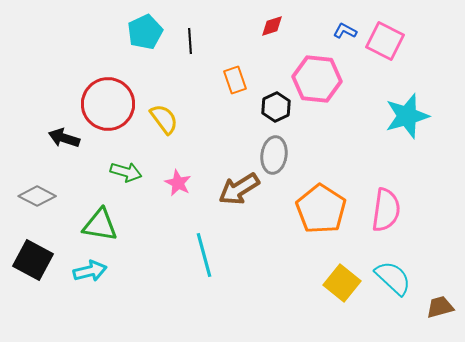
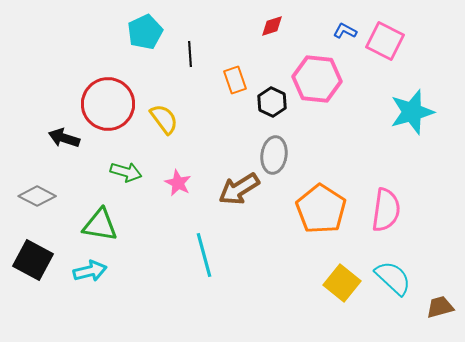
black line: moved 13 px down
black hexagon: moved 4 px left, 5 px up; rotated 8 degrees counterclockwise
cyan star: moved 5 px right, 4 px up
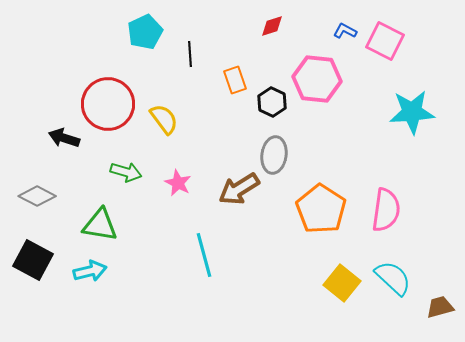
cyan star: rotated 12 degrees clockwise
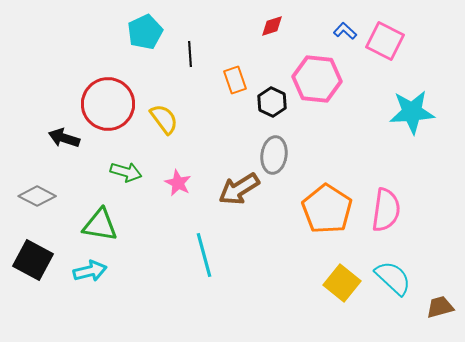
blue L-shape: rotated 15 degrees clockwise
orange pentagon: moved 6 px right
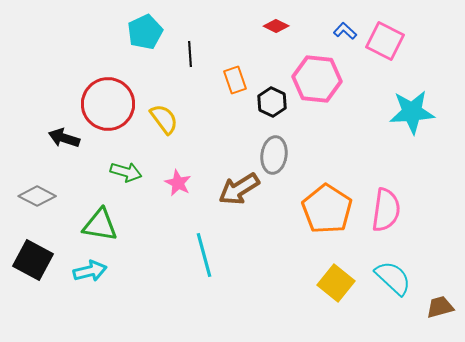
red diamond: moved 4 px right; rotated 45 degrees clockwise
yellow square: moved 6 px left
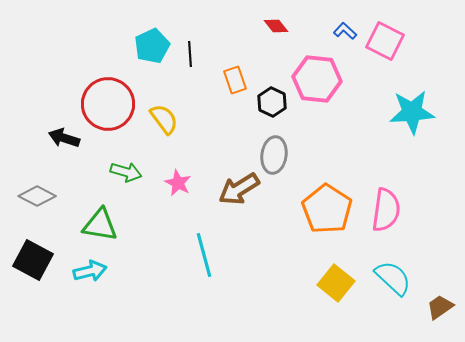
red diamond: rotated 25 degrees clockwise
cyan pentagon: moved 7 px right, 14 px down
brown trapezoid: rotated 20 degrees counterclockwise
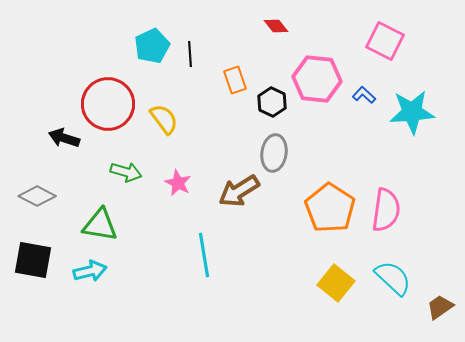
blue L-shape: moved 19 px right, 64 px down
gray ellipse: moved 2 px up
brown arrow: moved 2 px down
orange pentagon: moved 3 px right, 1 px up
cyan line: rotated 6 degrees clockwise
black square: rotated 18 degrees counterclockwise
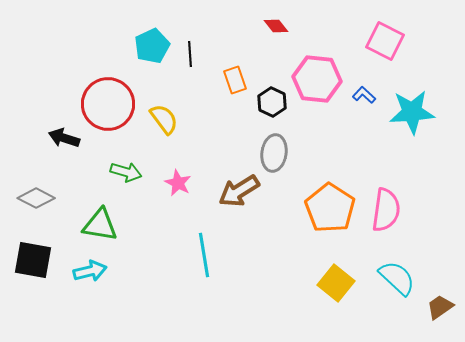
gray diamond: moved 1 px left, 2 px down
cyan semicircle: moved 4 px right
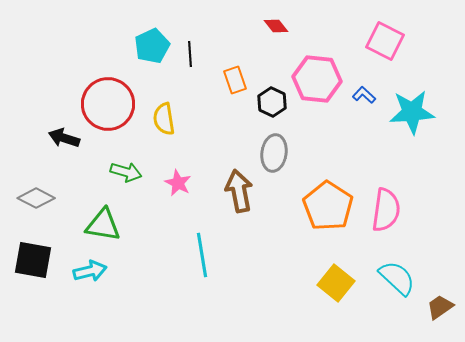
yellow semicircle: rotated 152 degrees counterclockwise
brown arrow: rotated 111 degrees clockwise
orange pentagon: moved 2 px left, 2 px up
green triangle: moved 3 px right
cyan line: moved 2 px left
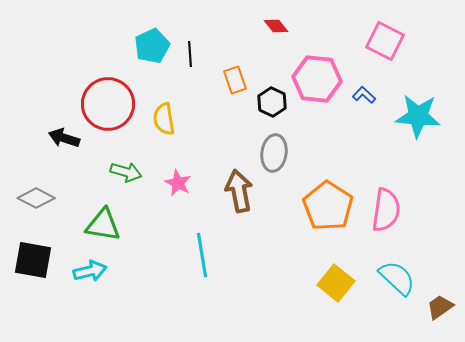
cyan star: moved 6 px right, 4 px down; rotated 9 degrees clockwise
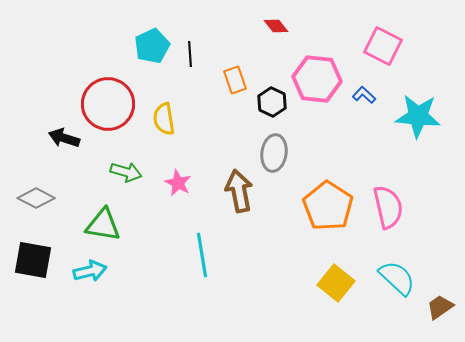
pink square: moved 2 px left, 5 px down
pink semicircle: moved 2 px right, 3 px up; rotated 21 degrees counterclockwise
